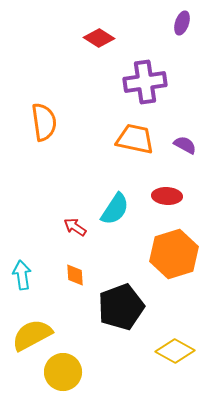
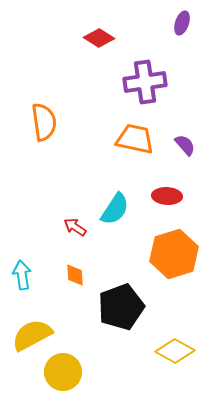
purple semicircle: rotated 20 degrees clockwise
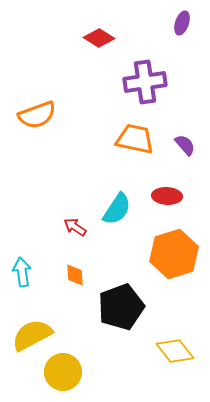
orange semicircle: moved 7 px left, 7 px up; rotated 78 degrees clockwise
cyan semicircle: moved 2 px right
cyan arrow: moved 3 px up
yellow diamond: rotated 24 degrees clockwise
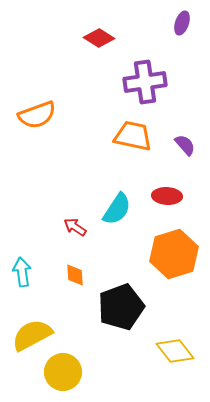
orange trapezoid: moved 2 px left, 3 px up
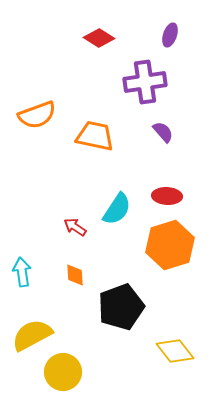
purple ellipse: moved 12 px left, 12 px down
orange trapezoid: moved 38 px left
purple semicircle: moved 22 px left, 13 px up
orange hexagon: moved 4 px left, 9 px up
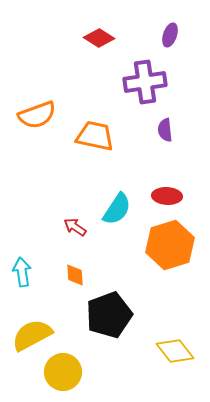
purple semicircle: moved 2 px right, 2 px up; rotated 145 degrees counterclockwise
black pentagon: moved 12 px left, 8 px down
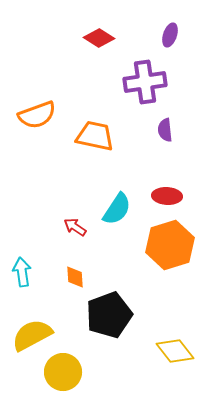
orange diamond: moved 2 px down
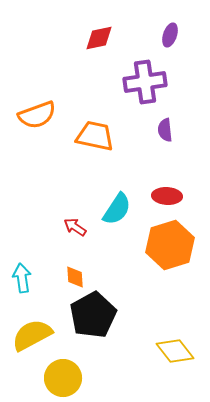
red diamond: rotated 44 degrees counterclockwise
cyan arrow: moved 6 px down
black pentagon: moved 16 px left; rotated 9 degrees counterclockwise
yellow circle: moved 6 px down
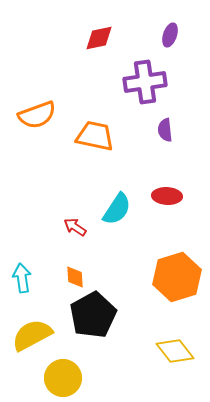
orange hexagon: moved 7 px right, 32 px down
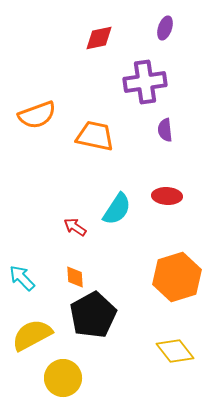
purple ellipse: moved 5 px left, 7 px up
cyan arrow: rotated 36 degrees counterclockwise
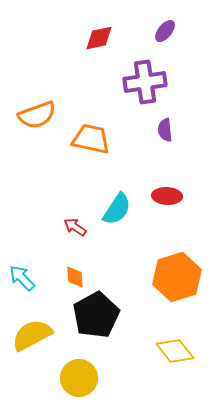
purple ellipse: moved 3 px down; rotated 20 degrees clockwise
orange trapezoid: moved 4 px left, 3 px down
black pentagon: moved 3 px right
yellow circle: moved 16 px right
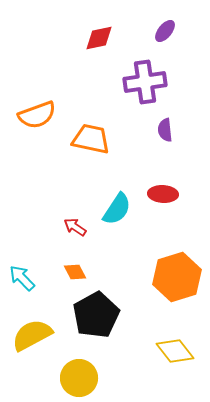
red ellipse: moved 4 px left, 2 px up
orange diamond: moved 5 px up; rotated 25 degrees counterclockwise
